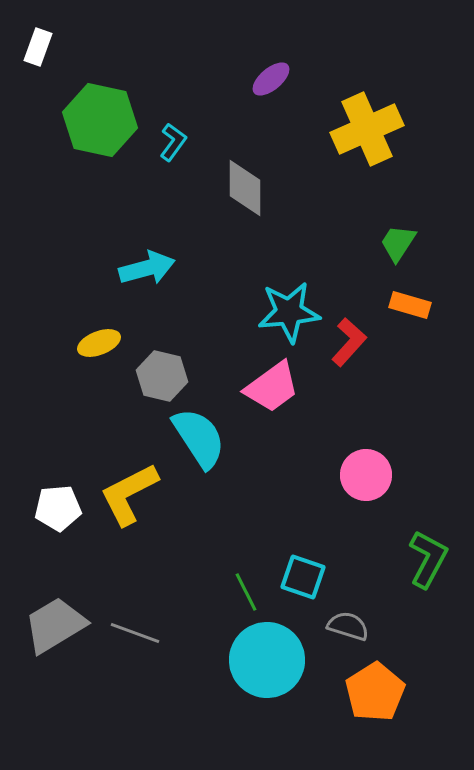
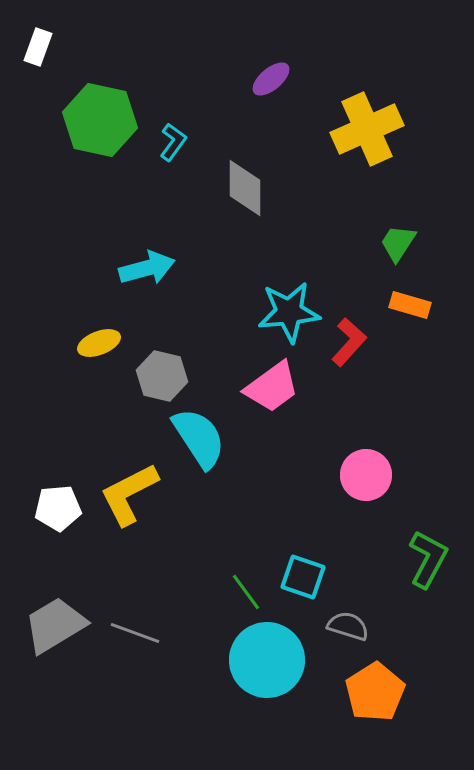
green line: rotated 9 degrees counterclockwise
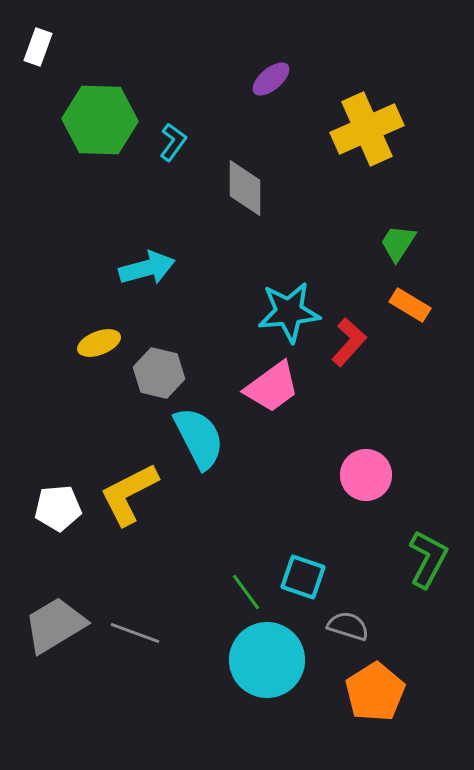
green hexagon: rotated 10 degrees counterclockwise
orange rectangle: rotated 15 degrees clockwise
gray hexagon: moved 3 px left, 3 px up
cyan semicircle: rotated 6 degrees clockwise
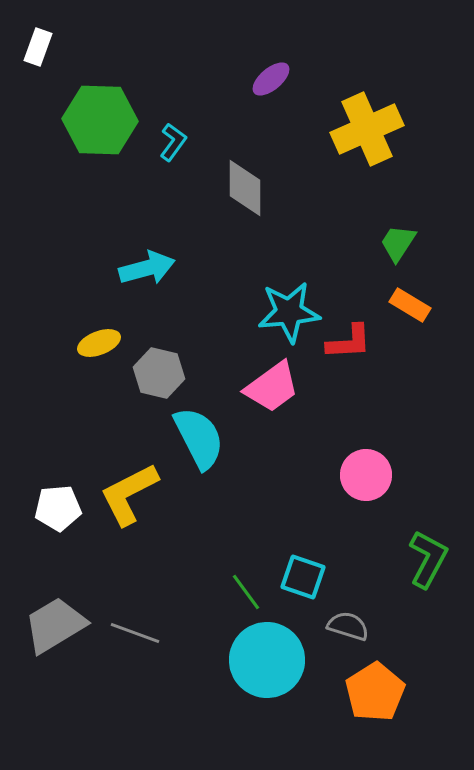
red L-shape: rotated 45 degrees clockwise
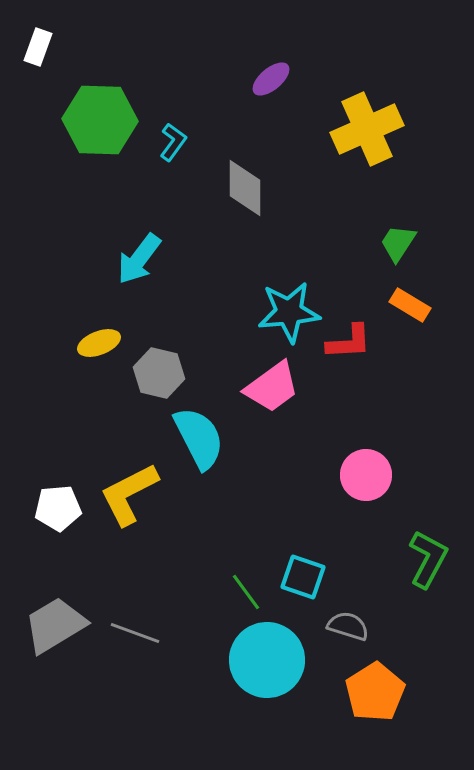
cyan arrow: moved 8 px left, 9 px up; rotated 142 degrees clockwise
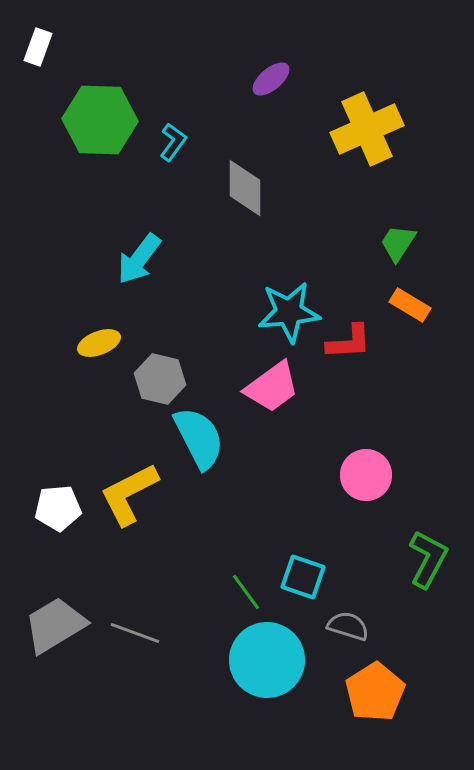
gray hexagon: moved 1 px right, 6 px down
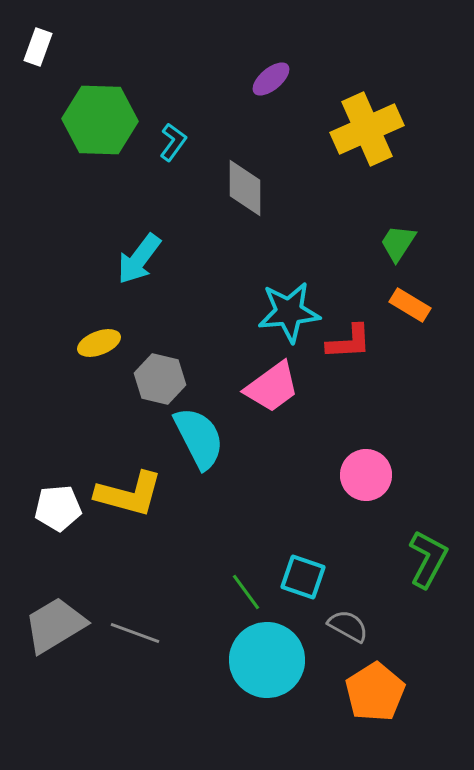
yellow L-shape: rotated 138 degrees counterclockwise
gray semicircle: rotated 12 degrees clockwise
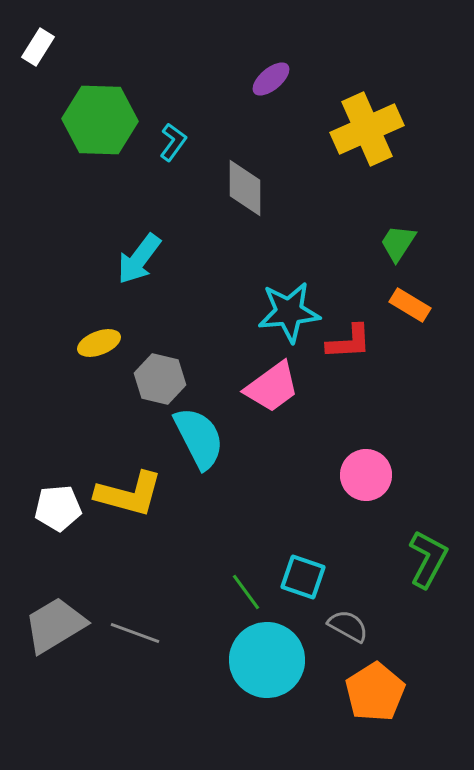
white rectangle: rotated 12 degrees clockwise
